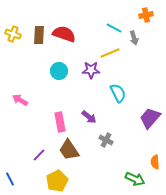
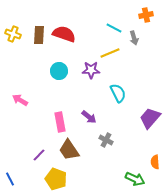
yellow pentagon: moved 1 px left, 2 px up; rotated 25 degrees counterclockwise
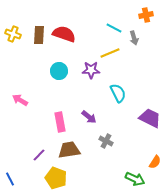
purple trapezoid: rotated 75 degrees clockwise
gray cross: moved 1 px down
brown trapezoid: rotated 115 degrees clockwise
orange semicircle: rotated 144 degrees counterclockwise
yellow pentagon: moved 1 px up
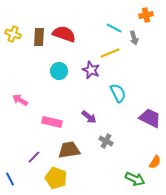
brown rectangle: moved 2 px down
purple star: rotated 24 degrees clockwise
pink rectangle: moved 8 px left; rotated 66 degrees counterclockwise
purple line: moved 5 px left, 2 px down
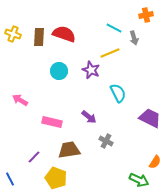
green arrow: moved 4 px right, 1 px down
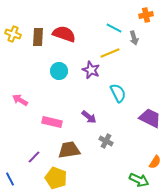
brown rectangle: moved 1 px left
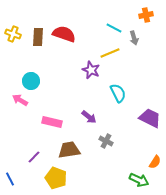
cyan circle: moved 28 px left, 10 px down
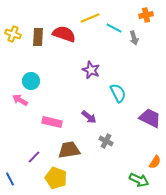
yellow line: moved 20 px left, 35 px up
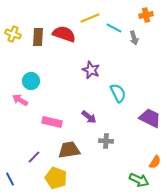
gray cross: rotated 24 degrees counterclockwise
